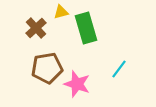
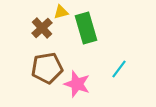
brown cross: moved 6 px right
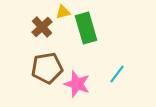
yellow triangle: moved 2 px right
brown cross: moved 1 px up
cyan line: moved 2 px left, 5 px down
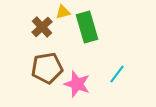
green rectangle: moved 1 px right, 1 px up
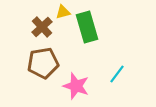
brown pentagon: moved 4 px left, 5 px up
pink star: moved 1 px left, 2 px down
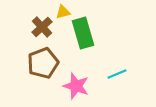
green rectangle: moved 4 px left, 6 px down
brown pentagon: rotated 12 degrees counterclockwise
cyan line: rotated 30 degrees clockwise
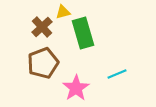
pink star: moved 2 px down; rotated 20 degrees clockwise
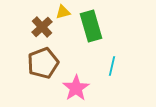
green rectangle: moved 8 px right, 7 px up
cyan line: moved 5 px left, 8 px up; rotated 54 degrees counterclockwise
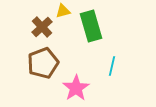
yellow triangle: moved 1 px up
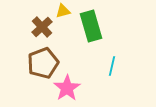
pink star: moved 9 px left
